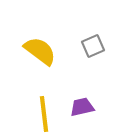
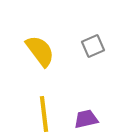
yellow semicircle: rotated 16 degrees clockwise
purple trapezoid: moved 4 px right, 12 px down
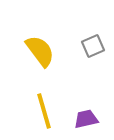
yellow line: moved 3 px up; rotated 9 degrees counterclockwise
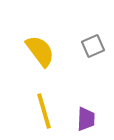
purple trapezoid: rotated 105 degrees clockwise
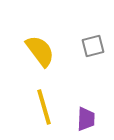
gray square: rotated 10 degrees clockwise
yellow line: moved 4 px up
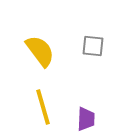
gray square: rotated 20 degrees clockwise
yellow line: moved 1 px left
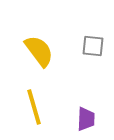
yellow semicircle: moved 1 px left
yellow line: moved 9 px left
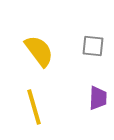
purple trapezoid: moved 12 px right, 21 px up
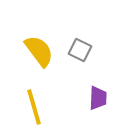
gray square: moved 13 px left, 4 px down; rotated 20 degrees clockwise
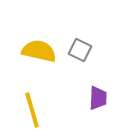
yellow semicircle: rotated 40 degrees counterclockwise
yellow line: moved 2 px left, 3 px down
